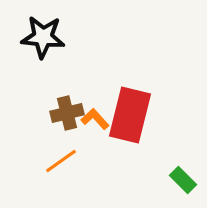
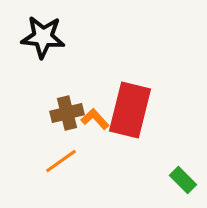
red rectangle: moved 5 px up
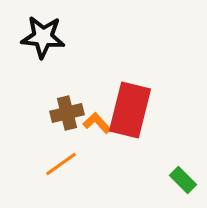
orange L-shape: moved 2 px right, 4 px down
orange line: moved 3 px down
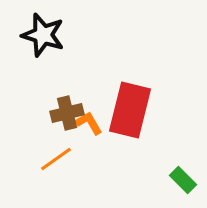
black star: moved 2 px up; rotated 12 degrees clockwise
orange L-shape: moved 8 px left; rotated 12 degrees clockwise
orange line: moved 5 px left, 5 px up
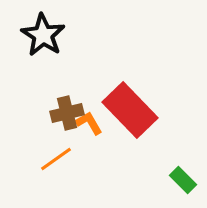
black star: rotated 15 degrees clockwise
red rectangle: rotated 58 degrees counterclockwise
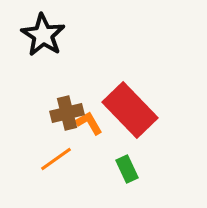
green rectangle: moved 56 px left, 11 px up; rotated 20 degrees clockwise
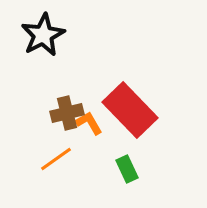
black star: rotated 12 degrees clockwise
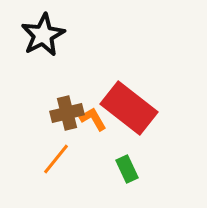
red rectangle: moved 1 px left, 2 px up; rotated 8 degrees counterclockwise
orange L-shape: moved 4 px right, 4 px up
orange line: rotated 16 degrees counterclockwise
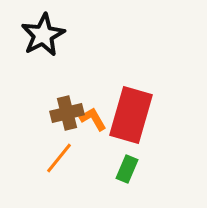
red rectangle: moved 2 px right, 7 px down; rotated 68 degrees clockwise
orange line: moved 3 px right, 1 px up
green rectangle: rotated 48 degrees clockwise
